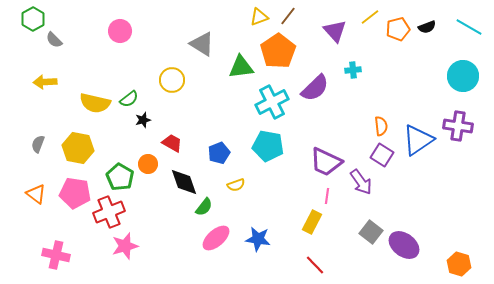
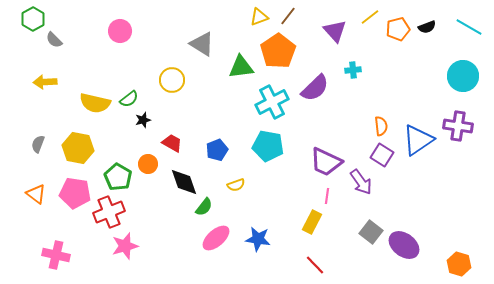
blue pentagon at (219, 153): moved 2 px left, 3 px up
green pentagon at (120, 177): moved 2 px left
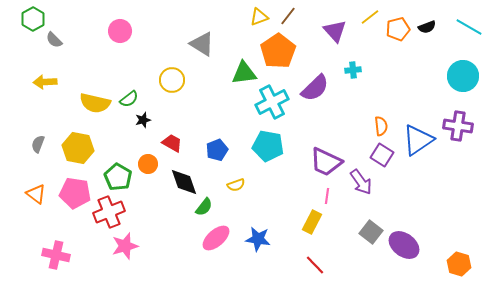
green triangle at (241, 67): moved 3 px right, 6 px down
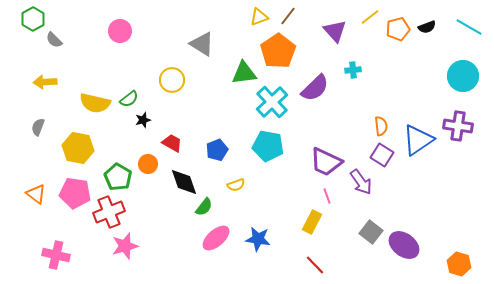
cyan cross at (272, 102): rotated 16 degrees counterclockwise
gray semicircle at (38, 144): moved 17 px up
pink line at (327, 196): rotated 28 degrees counterclockwise
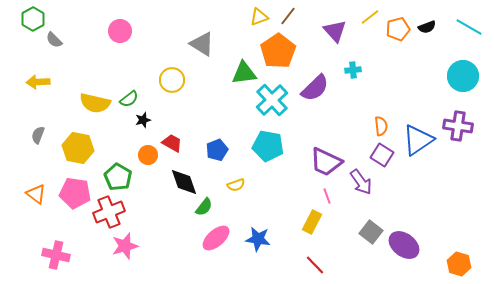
yellow arrow at (45, 82): moved 7 px left
cyan cross at (272, 102): moved 2 px up
gray semicircle at (38, 127): moved 8 px down
orange circle at (148, 164): moved 9 px up
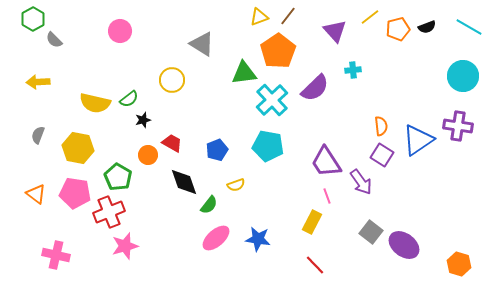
purple trapezoid at (326, 162): rotated 32 degrees clockwise
green semicircle at (204, 207): moved 5 px right, 2 px up
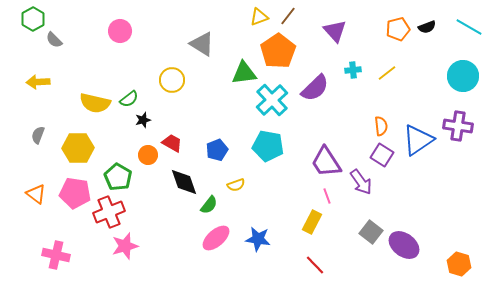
yellow line at (370, 17): moved 17 px right, 56 px down
yellow hexagon at (78, 148): rotated 12 degrees counterclockwise
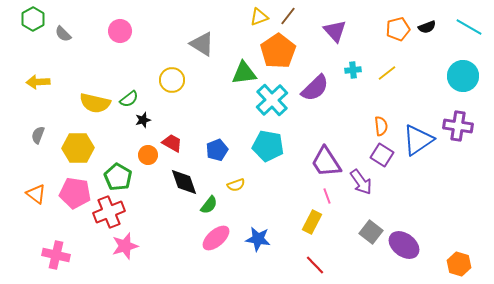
gray semicircle at (54, 40): moved 9 px right, 6 px up
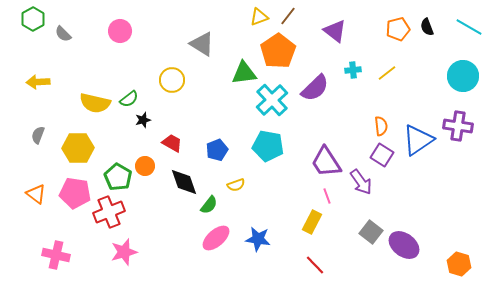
black semicircle at (427, 27): rotated 90 degrees clockwise
purple triangle at (335, 31): rotated 10 degrees counterclockwise
orange circle at (148, 155): moved 3 px left, 11 px down
pink star at (125, 246): moved 1 px left, 6 px down
